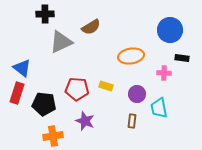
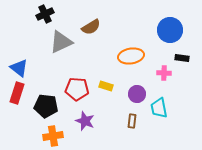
black cross: rotated 24 degrees counterclockwise
blue triangle: moved 3 px left
black pentagon: moved 2 px right, 2 px down
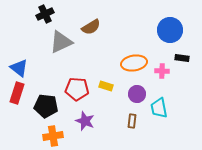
orange ellipse: moved 3 px right, 7 px down
pink cross: moved 2 px left, 2 px up
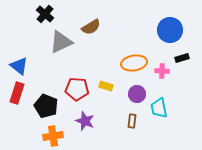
black cross: rotated 24 degrees counterclockwise
black rectangle: rotated 24 degrees counterclockwise
blue triangle: moved 2 px up
black pentagon: rotated 15 degrees clockwise
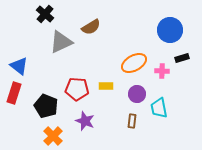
orange ellipse: rotated 20 degrees counterclockwise
yellow rectangle: rotated 16 degrees counterclockwise
red rectangle: moved 3 px left
orange cross: rotated 36 degrees counterclockwise
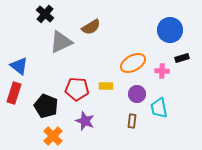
orange ellipse: moved 1 px left
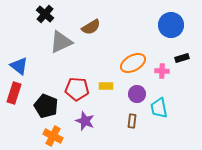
blue circle: moved 1 px right, 5 px up
orange cross: rotated 18 degrees counterclockwise
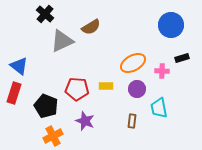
gray triangle: moved 1 px right, 1 px up
purple circle: moved 5 px up
orange cross: rotated 36 degrees clockwise
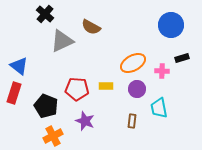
brown semicircle: rotated 60 degrees clockwise
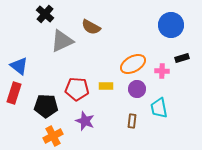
orange ellipse: moved 1 px down
black pentagon: rotated 20 degrees counterclockwise
